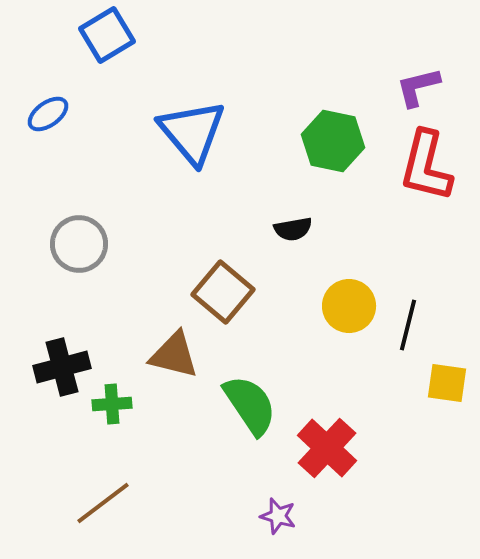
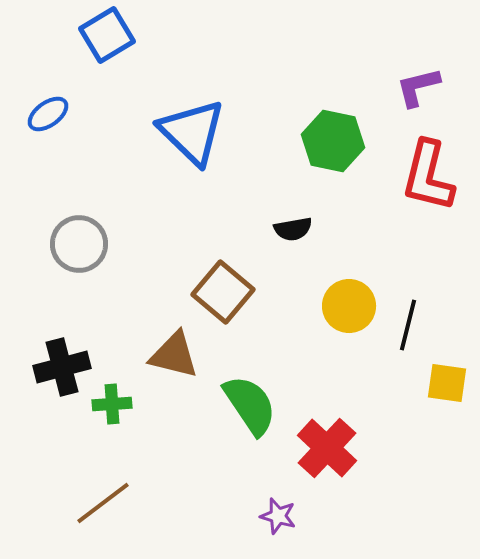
blue triangle: rotated 6 degrees counterclockwise
red L-shape: moved 2 px right, 10 px down
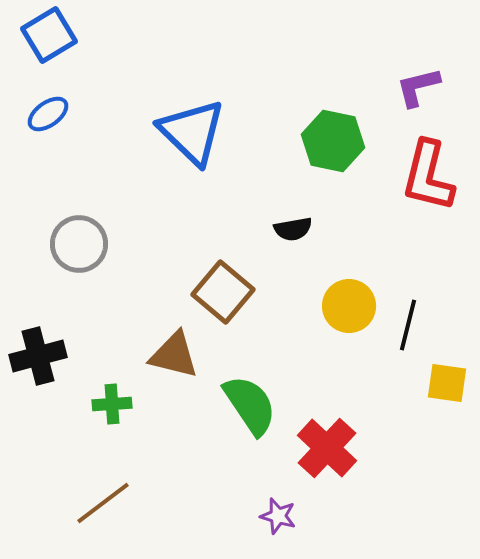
blue square: moved 58 px left
black cross: moved 24 px left, 11 px up
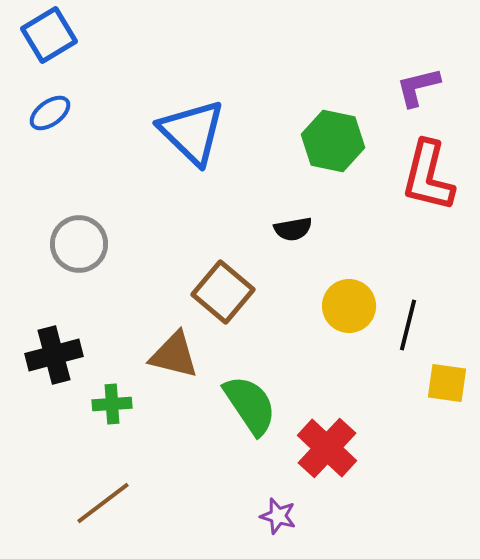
blue ellipse: moved 2 px right, 1 px up
black cross: moved 16 px right, 1 px up
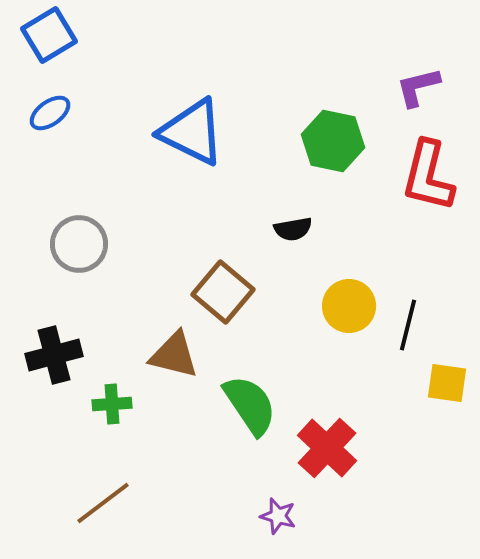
blue triangle: rotated 18 degrees counterclockwise
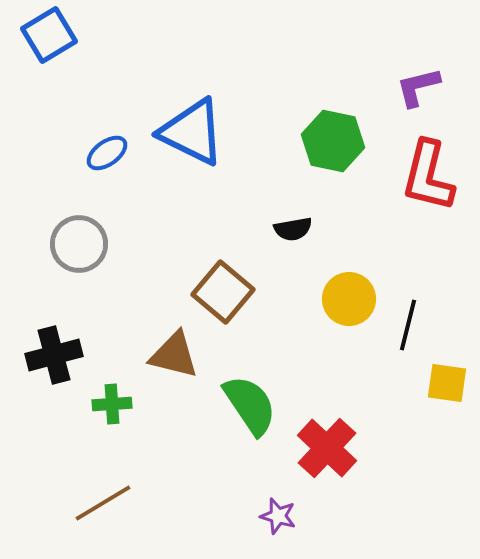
blue ellipse: moved 57 px right, 40 px down
yellow circle: moved 7 px up
brown line: rotated 6 degrees clockwise
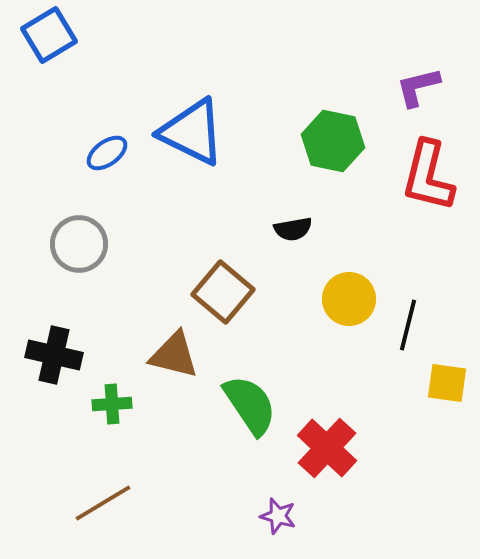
black cross: rotated 28 degrees clockwise
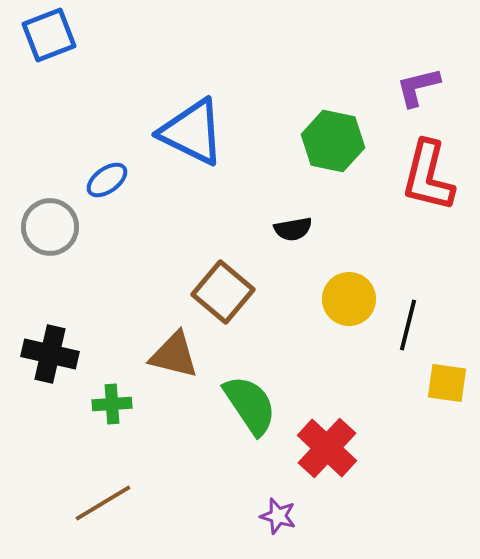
blue square: rotated 10 degrees clockwise
blue ellipse: moved 27 px down
gray circle: moved 29 px left, 17 px up
black cross: moved 4 px left, 1 px up
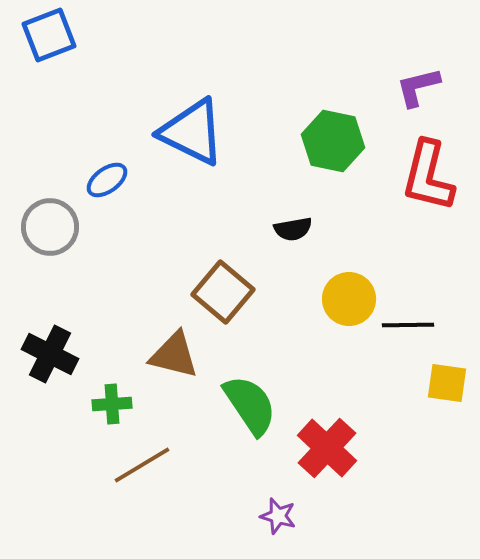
black line: rotated 75 degrees clockwise
black cross: rotated 14 degrees clockwise
brown line: moved 39 px right, 38 px up
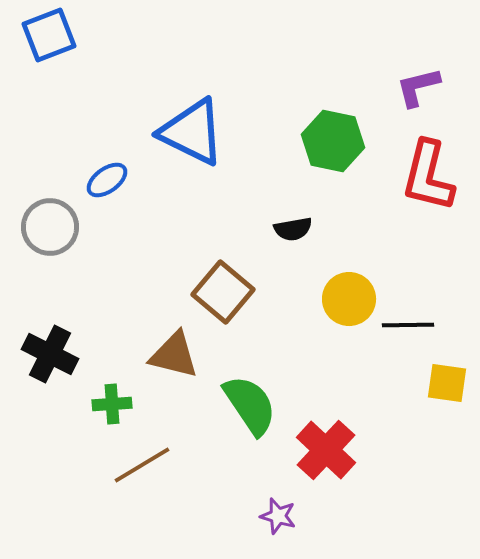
red cross: moved 1 px left, 2 px down
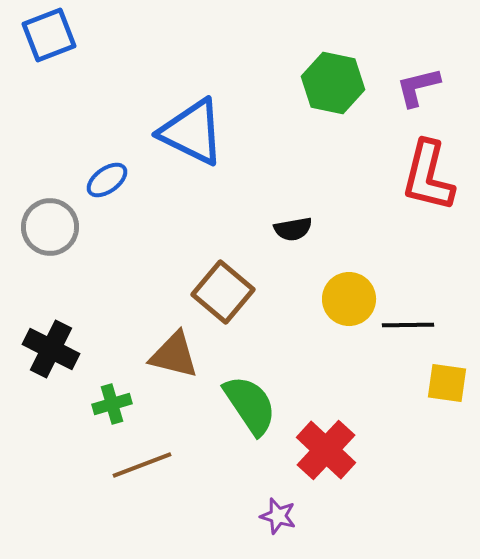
green hexagon: moved 58 px up
black cross: moved 1 px right, 5 px up
green cross: rotated 12 degrees counterclockwise
brown line: rotated 10 degrees clockwise
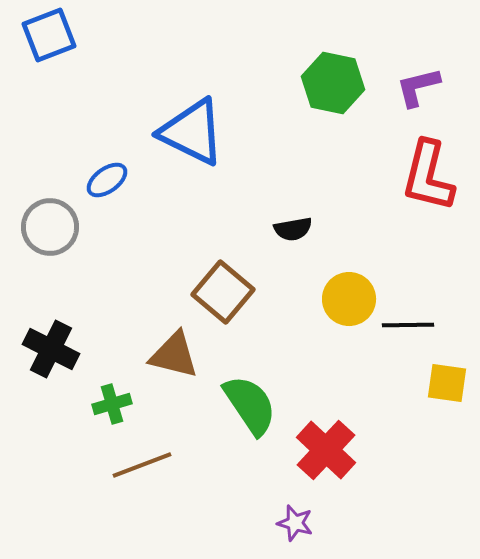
purple star: moved 17 px right, 7 px down
